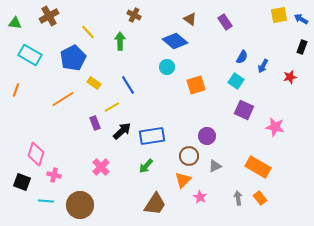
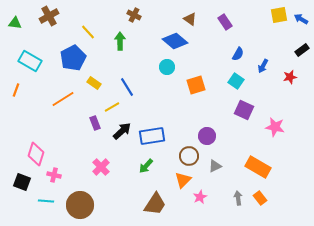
black rectangle at (302, 47): moved 3 px down; rotated 32 degrees clockwise
cyan rectangle at (30, 55): moved 6 px down
blue semicircle at (242, 57): moved 4 px left, 3 px up
blue line at (128, 85): moved 1 px left, 2 px down
pink star at (200, 197): rotated 16 degrees clockwise
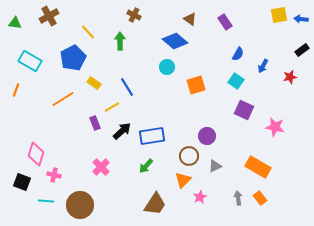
blue arrow at (301, 19): rotated 24 degrees counterclockwise
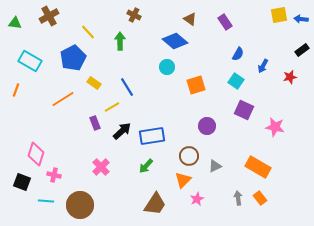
purple circle at (207, 136): moved 10 px up
pink star at (200, 197): moved 3 px left, 2 px down
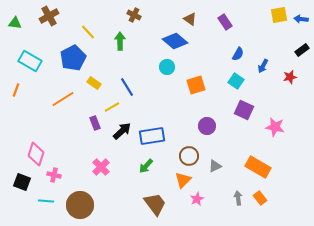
brown trapezoid at (155, 204): rotated 70 degrees counterclockwise
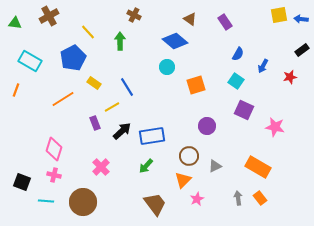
pink diamond at (36, 154): moved 18 px right, 5 px up
brown circle at (80, 205): moved 3 px right, 3 px up
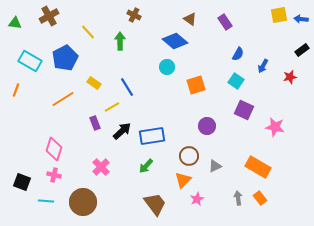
blue pentagon at (73, 58): moved 8 px left
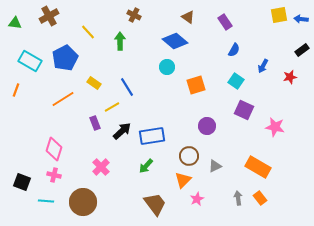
brown triangle at (190, 19): moved 2 px left, 2 px up
blue semicircle at (238, 54): moved 4 px left, 4 px up
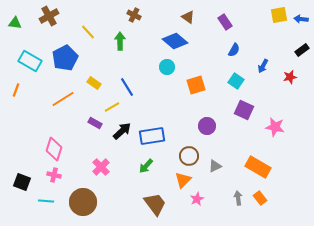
purple rectangle at (95, 123): rotated 40 degrees counterclockwise
